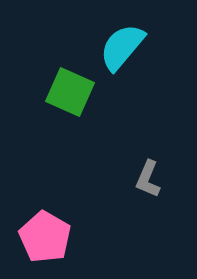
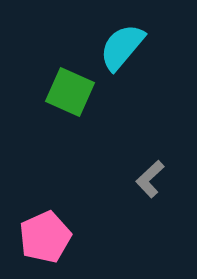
gray L-shape: moved 2 px right; rotated 24 degrees clockwise
pink pentagon: rotated 18 degrees clockwise
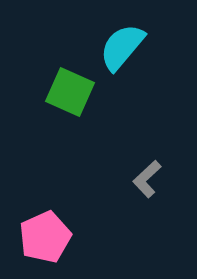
gray L-shape: moved 3 px left
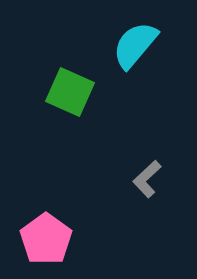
cyan semicircle: moved 13 px right, 2 px up
pink pentagon: moved 1 px right, 2 px down; rotated 12 degrees counterclockwise
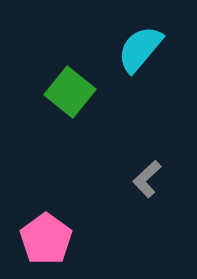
cyan semicircle: moved 5 px right, 4 px down
green square: rotated 15 degrees clockwise
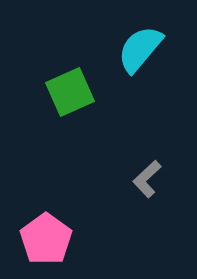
green square: rotated 27 degrees clockwise
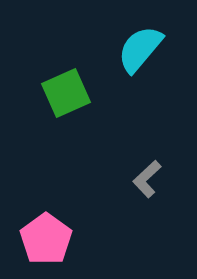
green square: moved 4 px left, 1 px down
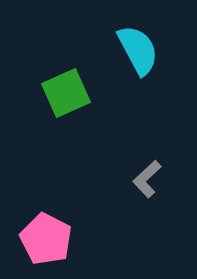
cyan semicircle: moved 2 px left, 1 px down; rotated 112 degrees clockwise
pink pentagon: rotated 9 degrees counterclockwise
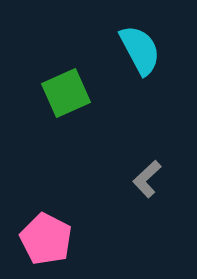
cyan semicircle: moved 2 px right
